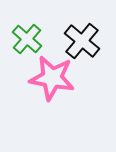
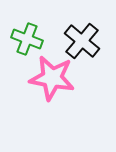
green cross: rotated 20 degrees counterclockwise
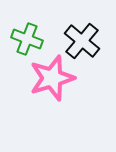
pink star: rotated 27 degrees counterclockwise
